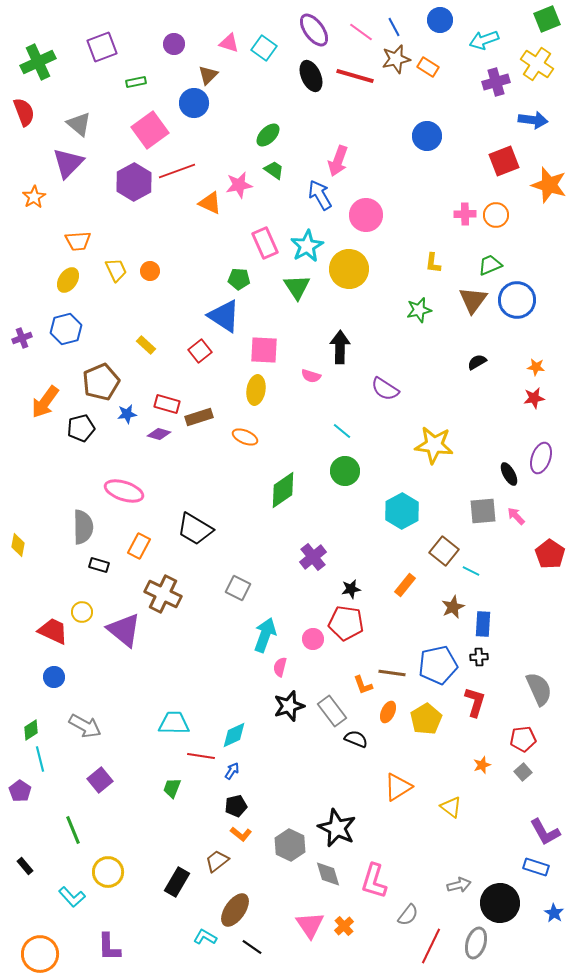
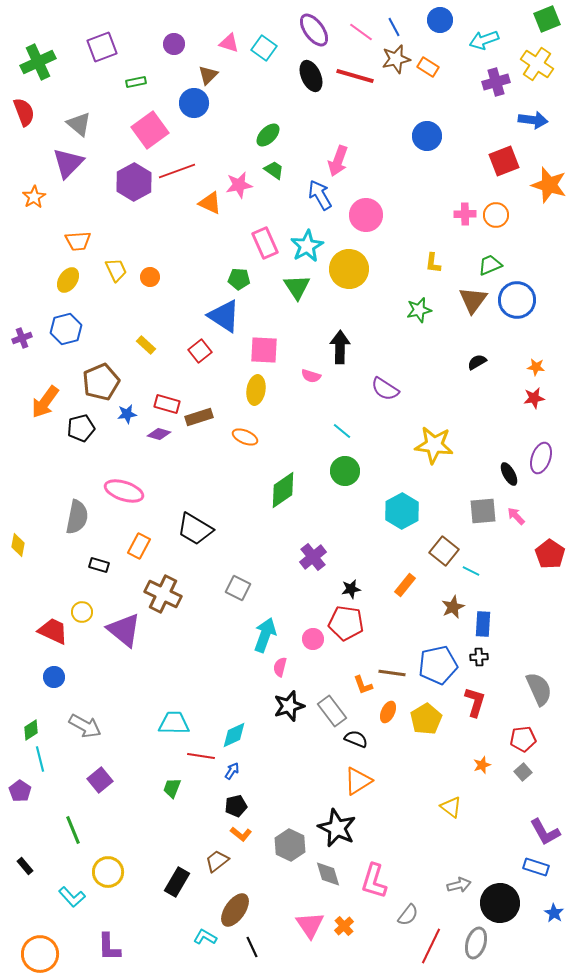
orange circle at (150, 271): moved 6 px down
gray semicircle at (83, 527): moved 6 px left, 10 px up; rotated 12 degrees clockwise
orange triangle at (398, 787): moved 40 px left, 6 px up
black line at (252, 947): rotated 30 degrees clockwise
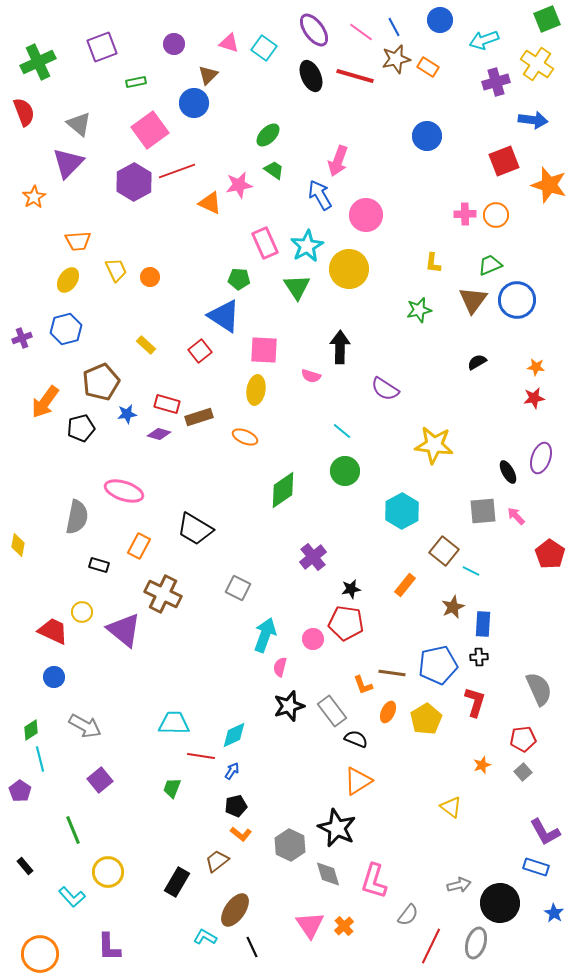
black ellipse at (509, 474): moved 1 px left, 2 px up
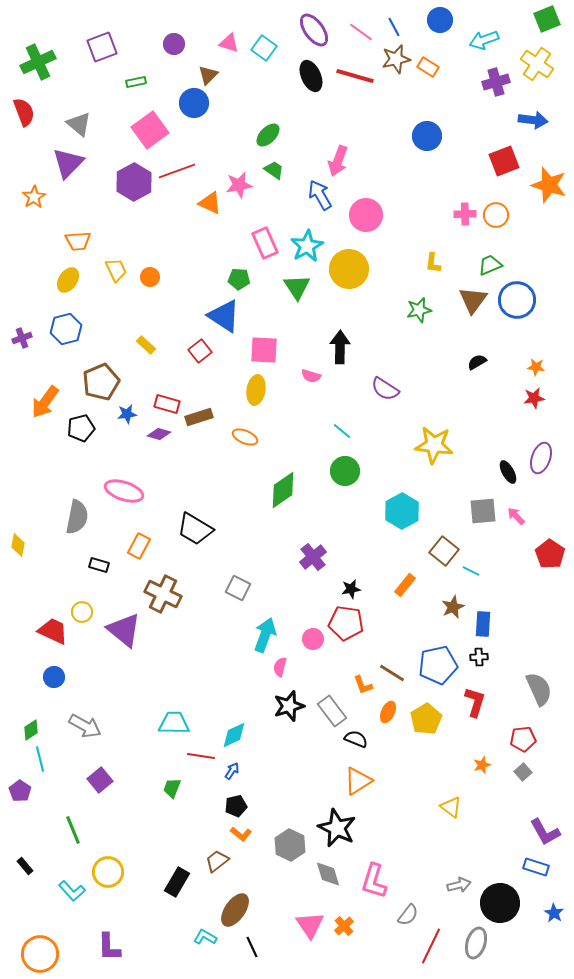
brown line at (392, 673): rotated 24 degrees clockwise
cyan L-shape at (72, 897): moved 6 px up
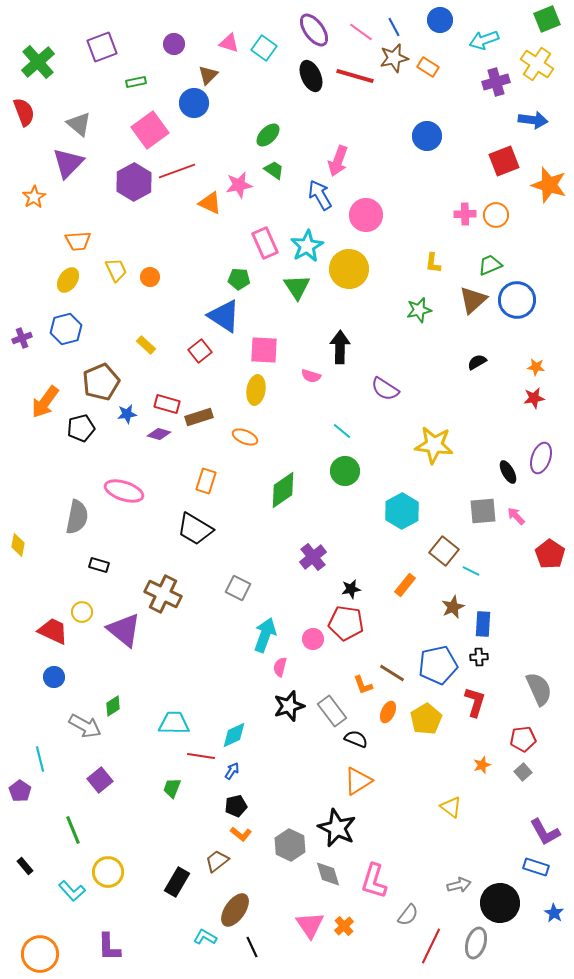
brown star at (396, 59): moved 2 px left, 1 px up
green cross at (38, 62): rotated 16 degrees counterclockwise
brown triangle at (473, 300): rotated 12 degrees clockwise
orange rectangle at (139, 546): moved 67 px right, 65 px up; rotated 10 degrees counterclockwise
green diamond at (31, 730): moved 82 px right, 24 px up
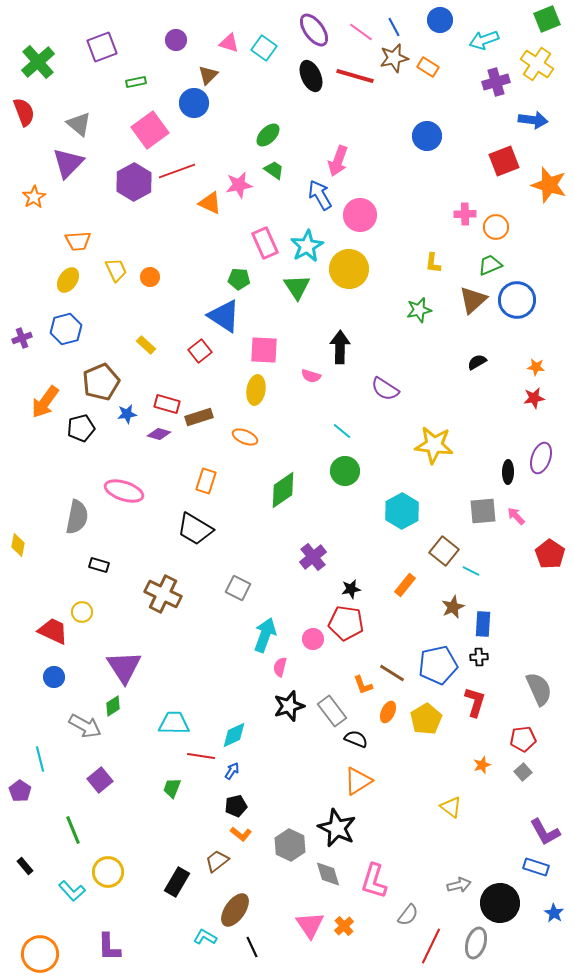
purple circle at (174, 44): moved 2 px right, 4 px up
pink circle at (366, 215): moved 6 px left
orange circle at (496, 215): moved 12 px down
black ellipse at (508, 472): rotated 30 degrees clockwise
purple triangle at (124, 630): moved 37 px down; rotated 18 degrees clockwise
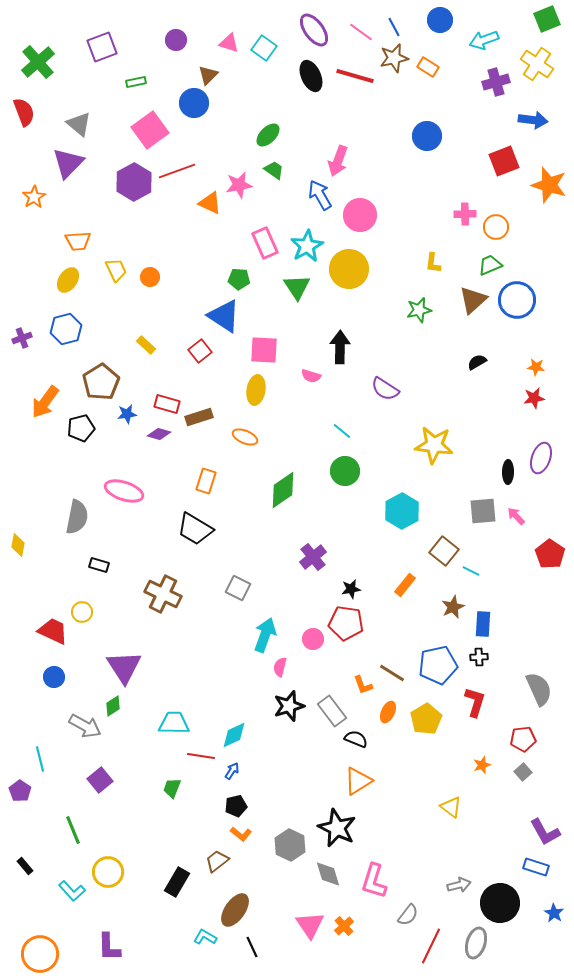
brown pentagon at (101, 382): rotated 9 degrees counterclockwise
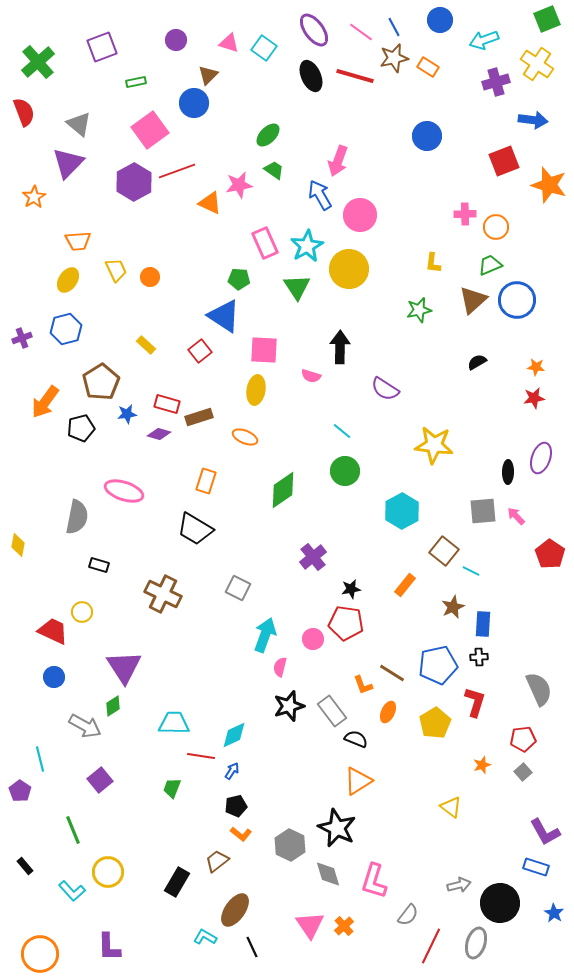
yellow pentagon at (426, 719): moved 9 px right, 4 px down
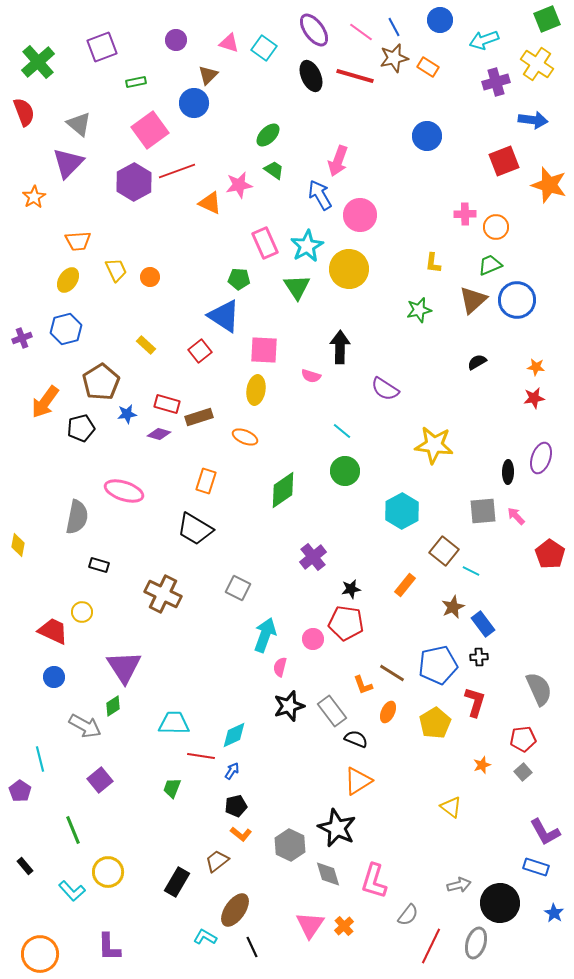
blue rectangle at (483, 624): rotated 40 degrees counterclockwise
pink triangle at (310, 925): rotated 8 degrees clockwise
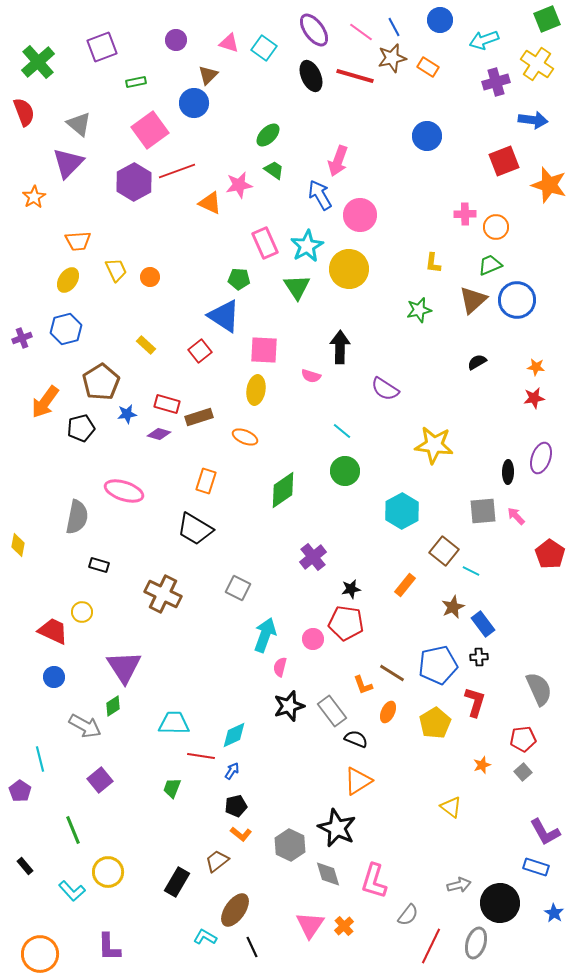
brown star at (394, 58): moved 2 px left
